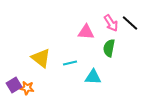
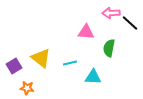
pink arrow: moved 10 px up; rotated 120 degrees clockwise
purple square: moved 19 px up
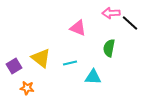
pink triangle: moved 8 px left, 4 px up; rotated 18 degrees clockwise
